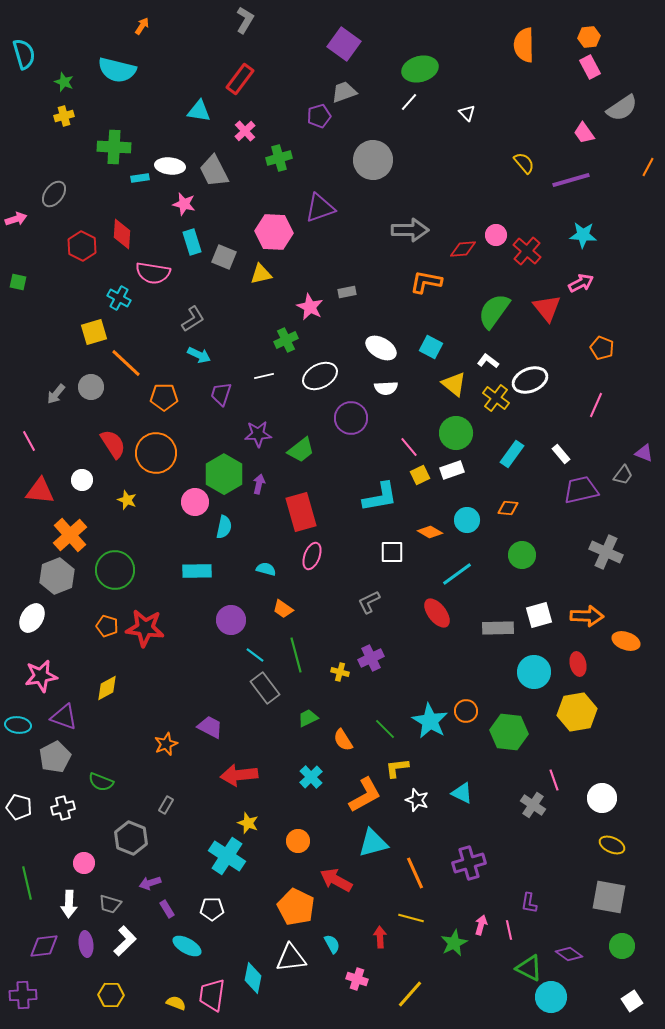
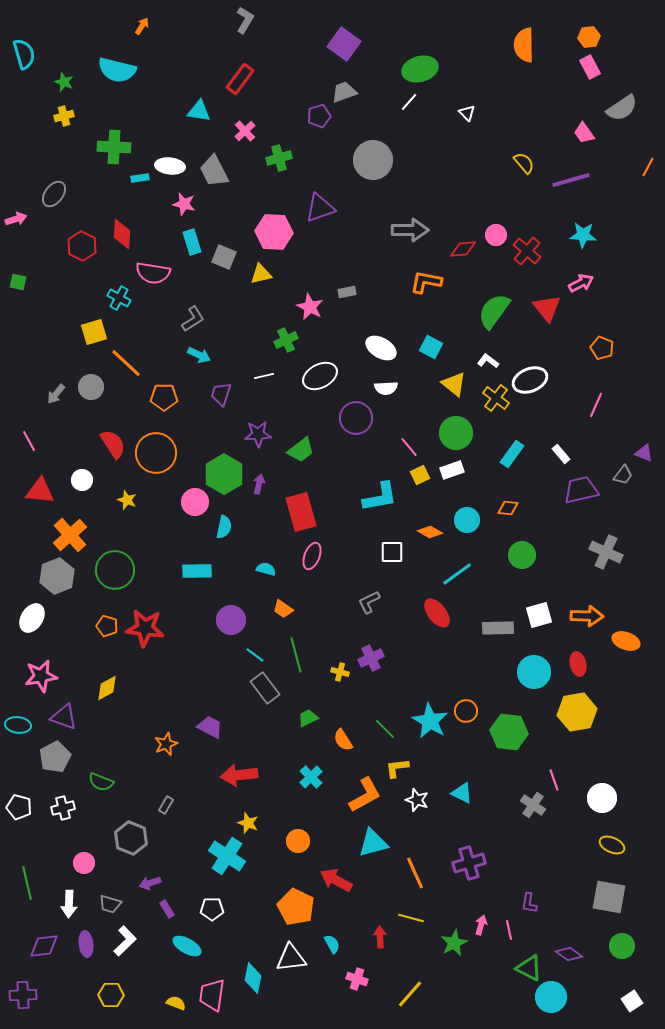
purple circle at (351, 418): moved 5 px right
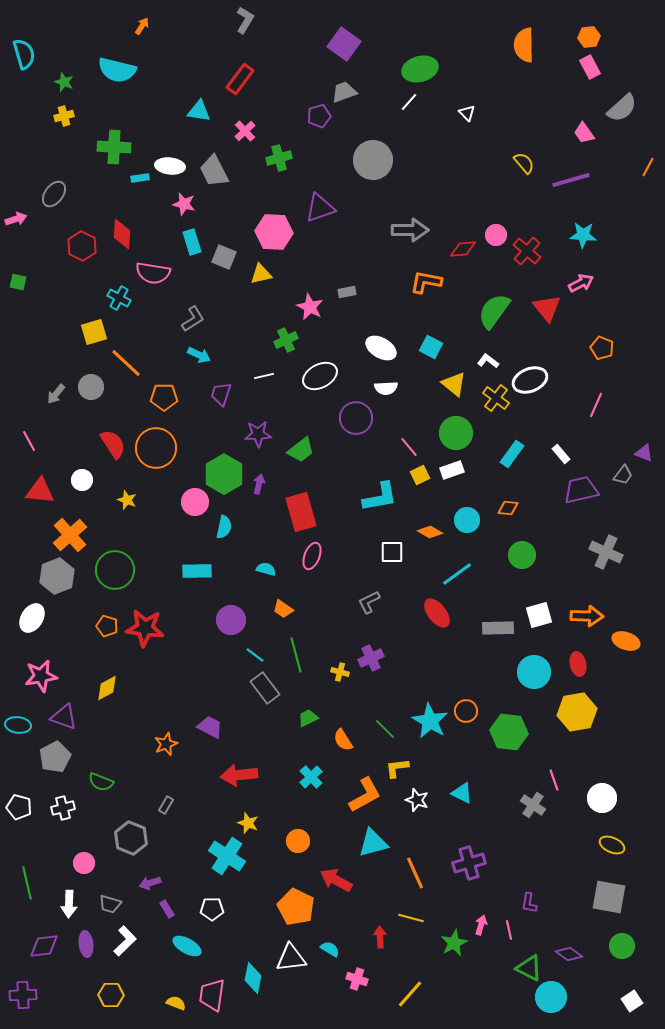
gray semicircle at (622, 108): rotated 8 degrees counterclockwise
orange circle at (156, 453): moved 5 px up
cyan semicircle at (332, 944): moved 2 px left, 5 px down; rotated 30 degrees counterclockwise
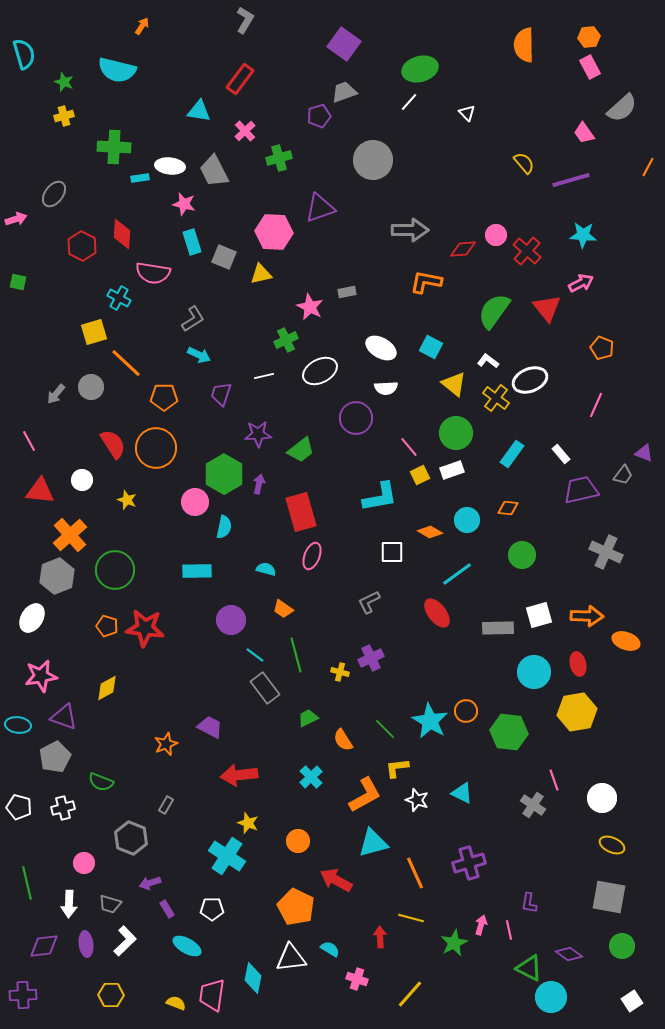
white ellipse at (320, 376): moved 5 px up
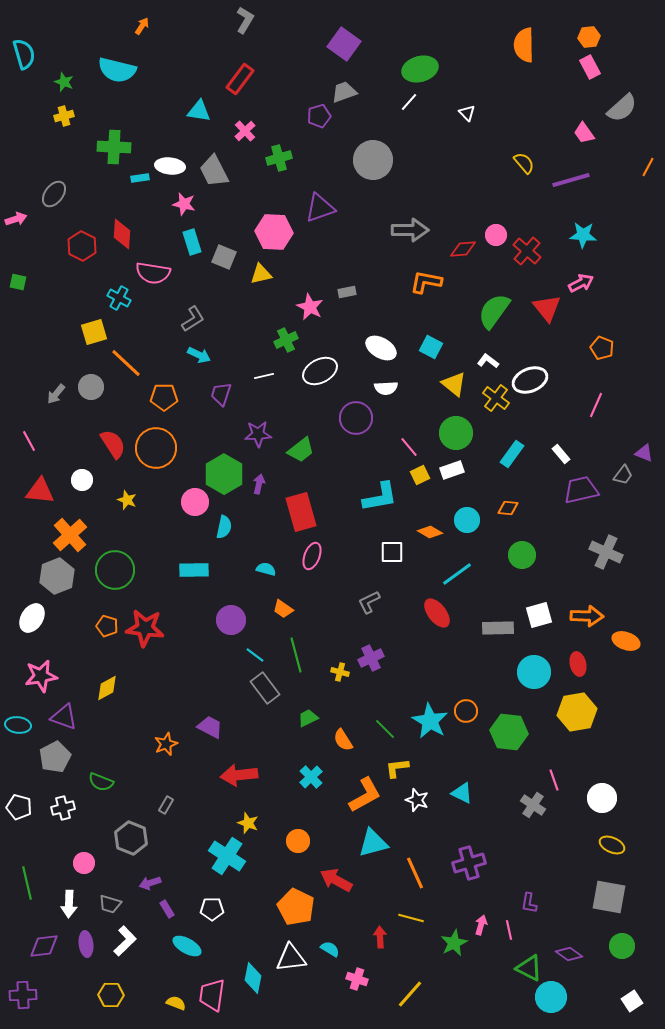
cyan rectangle at (197, 571): moved 3 px left, 1 px up
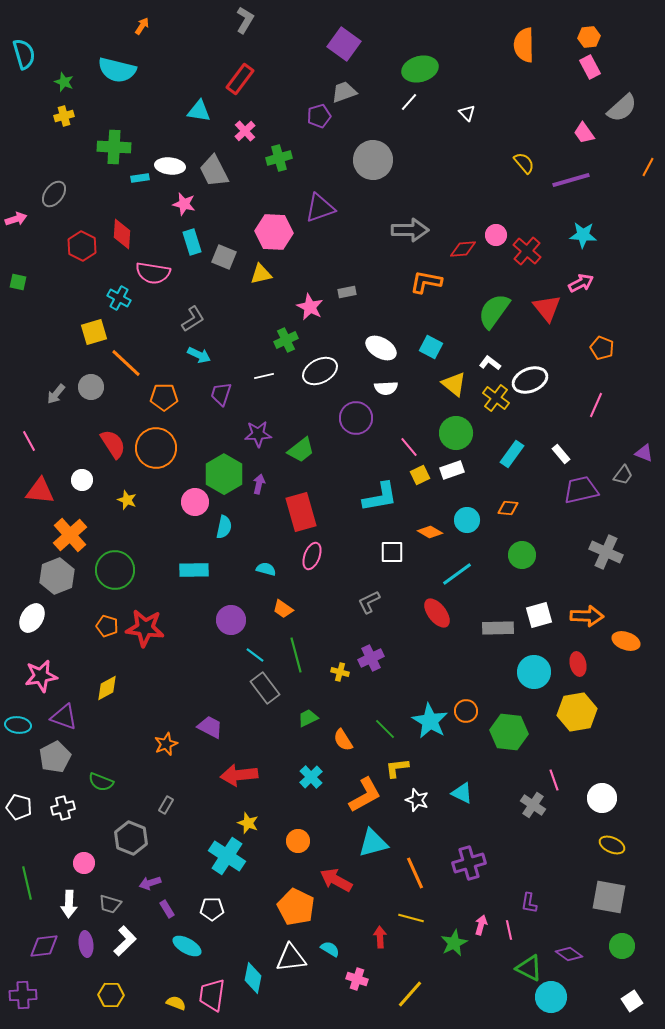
white L-shape at (488, 361): moved 2 px right, 2 px down
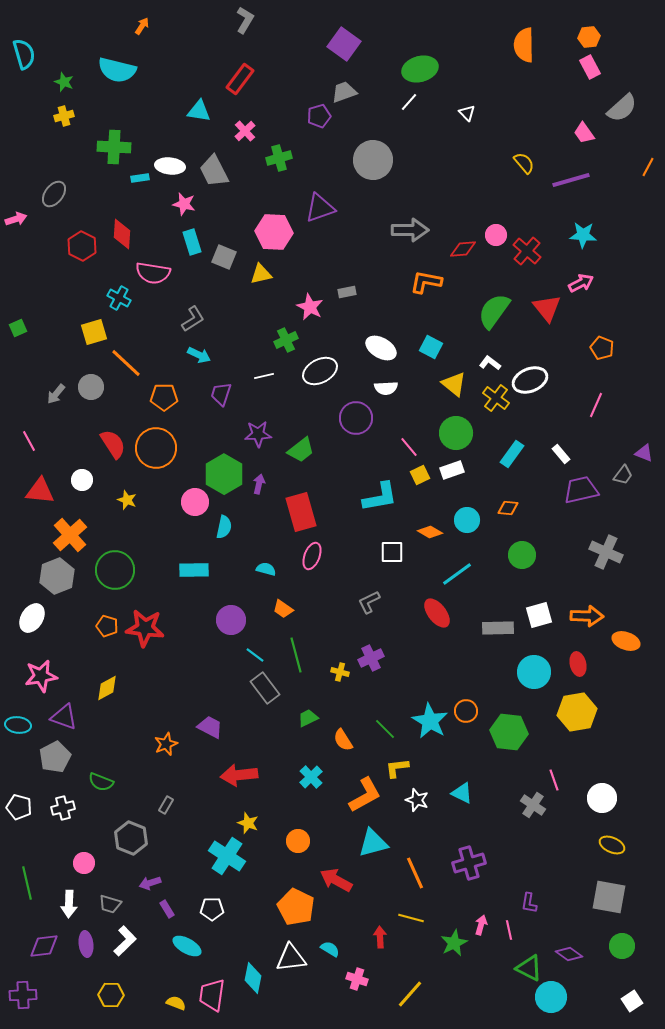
green square at (18, 282): moved 46 px down; rotated 36 degrees counterclockwise
